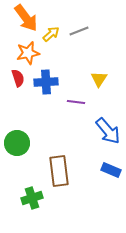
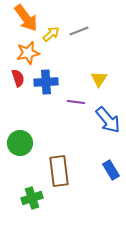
blue arrow: moved 11 px up
green circle: moved 3 px right
blue rectangle: rotated 36 degrees clockwise
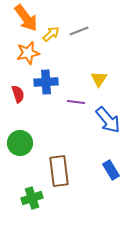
red semicircle: moved 16 px down
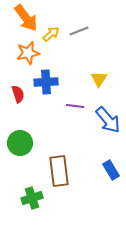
purple line: moved 1 px left, 4 px down
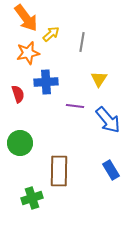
gray line: moved 3 px right, 11 px down; rotated 60 degrees counterclockwise
brown rectangle: rotated 8 degrees clockwise
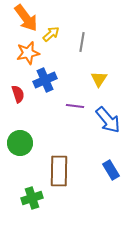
blue cross: moved 1 px left, 2 px up; rotated 20 degrees counterclockwise
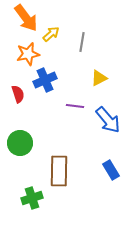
orange star: moved 1 px down
yellow triangle: moved 1 px up; rotated 30 degrees clockwise
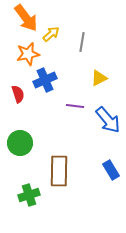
green cross: moved 3 px left, 3 px up
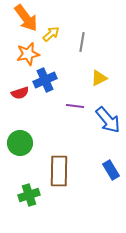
red semicircle: moved 2 px right, 1 px up; rotated 90 degrees clockwise
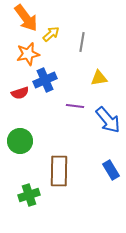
yellow triangle: rotated 18 degrees clockwise
green circle: moved 2 px up
